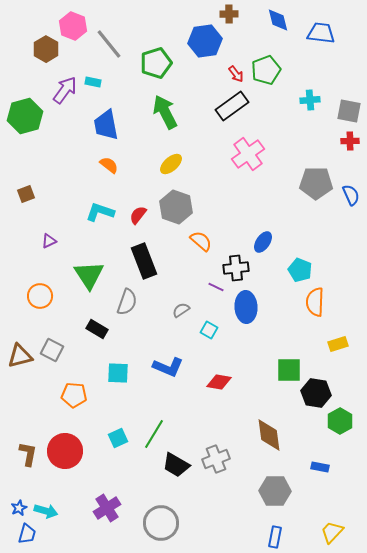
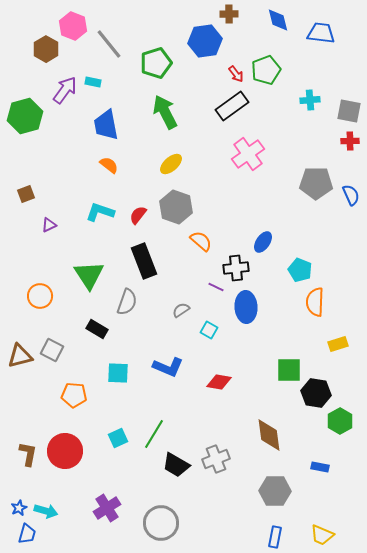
purple triangle at (49, 241): moved 16 px up
yellow trapezoid at (332, 532): moved 10 px left, 3 px down; rotated 110 degrees counterclockwise
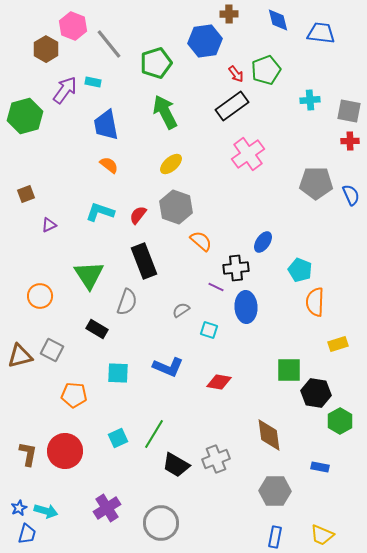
cyan square at (209, 330): rotated 12 degrees counterclockwise
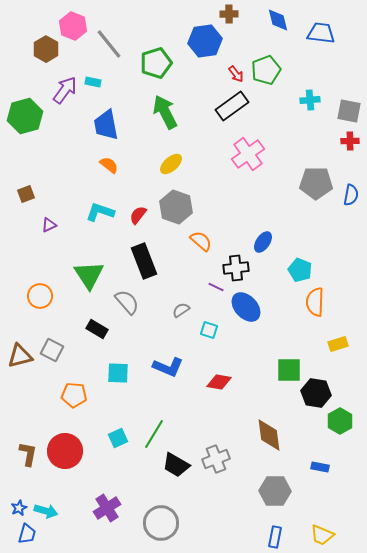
blue semicircle at (351, 195): rotated 35 degrees clockwise
gray semicircle at (127, 302): rotated 60 degrees counterclockwise
blue ellipse at (246, 307): rotated 40 degrees counterclockwise
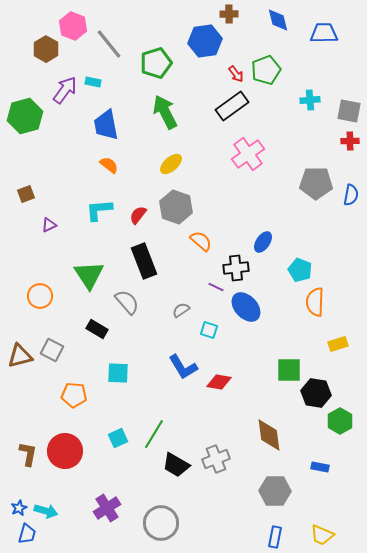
blue trapezoid at (321, 33): moved 3 px right; rotated 8 degrees counterclockwise
cyan L-shape at (100, 212): moved 1 px left, 2 px up; rotated 24 degrees counterclockwise
blue L-shape at (168, 367): moved 15 px right; rotated 36 degrees clockwise
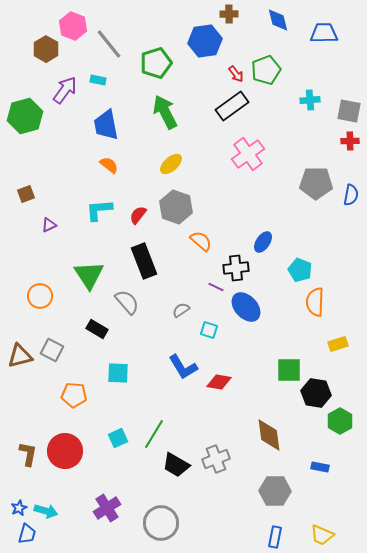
cyan rectangle at (93, 82): moved 5 px right, 2 px up
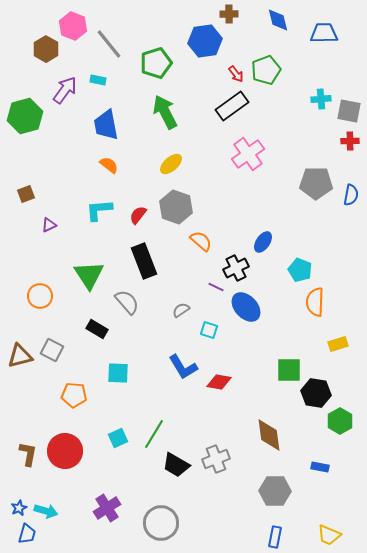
cyan cross at (310, 100): moved 11 px right, 1 px up
black cross at (236, 268): rotated 20 degrees counterclockwise
yellow trapezoid at (322, 535): moved 7 px right
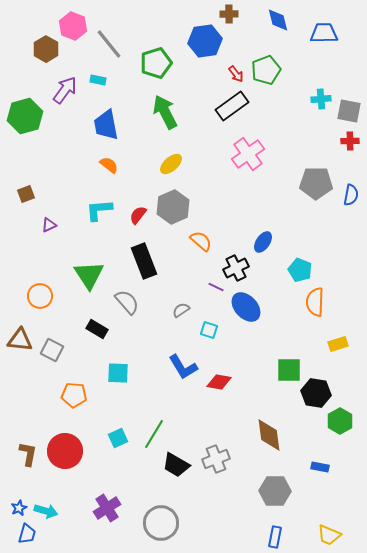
gray hexagon at (176, 207): moved 3 px left; rotated 16 degrees clockwise
brown triangle at (20, 356): moved 16 px up; rotated 20 degrees clockwise
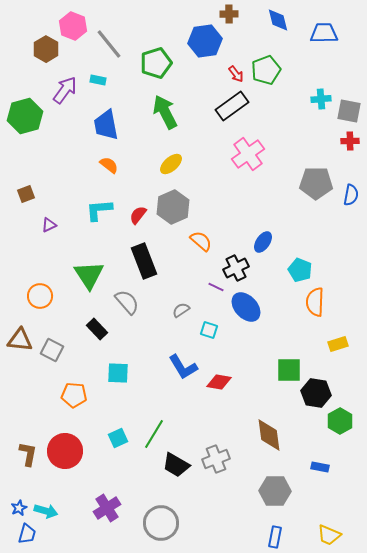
black rectangle at (97, 329): rotated 15 degrees clockwise
